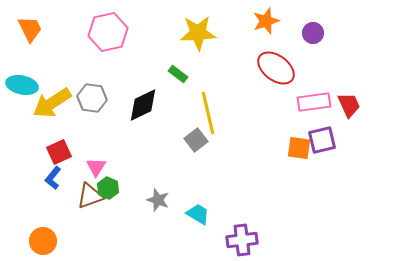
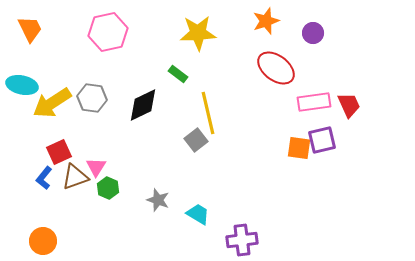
blue L-shape: moved 9 px left
brown triangle: moved 15 px left, 19 px up
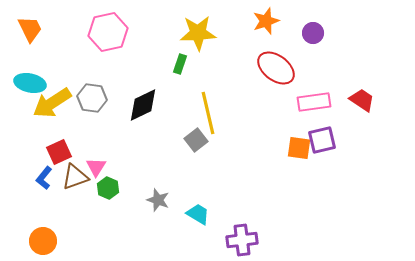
green rectangle: moved 2 px right, 10 px up; rotated 72 degrees clockwise
cyan ellipse: moved 8 px right, 2 px up
red trapezoid: moved 13 px right, 5 px up; rotated 32 degrees counterclockwise
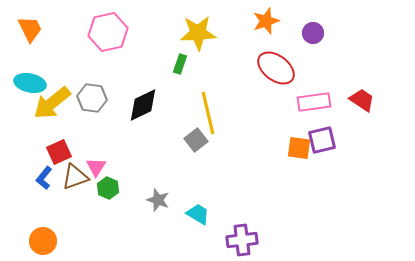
yellow arrow: rotated 6 degrees counterclockwise
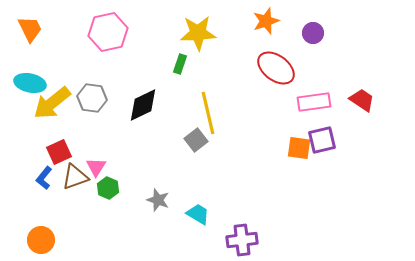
orange circle: moved 2 px left, 1 px up
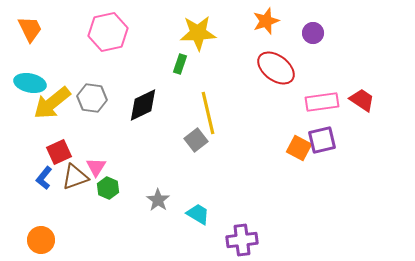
pink rectangle: moved 8 px right
orange square: rotated 20 degrees clockwise
gray star: rotated 15 degrees clockwise
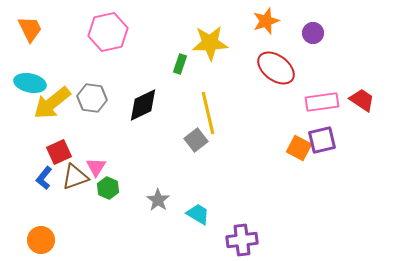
yellow star: moved 12 px right, 10 px down
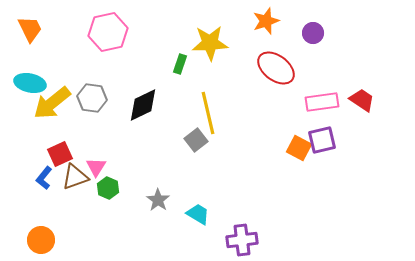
red square: moved 1 px right, 2 px down
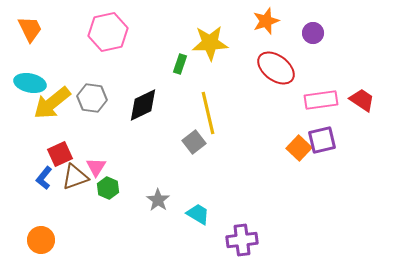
pink rectangle: moved 1 px left, 2 px up
gray square: moved 2 px left, 2 px down
orange square: rotated 15 degrees clockwise
